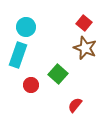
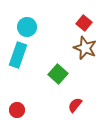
cyan circle: moved 1 px right
red circle: moved 14 px left, 25 px down
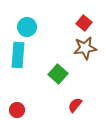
brown star: rotated 30 degrees counterclockwise
cyan rectangle: rotated 15 degrees counterclockwise
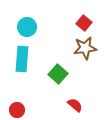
cyan rectangle: moved 4 px right, 4 px down
red semicircle: rotated 91 degrees clockwise
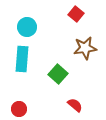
red square: moved 8 px left, 9 px up
red circle: moved 2 px right, 1 px up
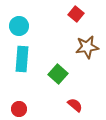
cyan circle: moved 8 px left, 1 px up
brown star: moved 2 px right, 1 px up
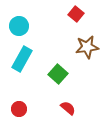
cyan rectangle: rotated 25 degrees clockwise
red semicircle: moved 7 px left, 3 px down
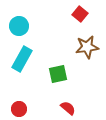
red square: moved 4 px right
green square: rotated 36 degrees clockwise
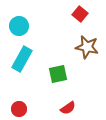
brown star: rotated 20 degrees clockwise
red semicircle: rotated 105 degrees clockwise
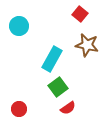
brown star: moved 2 px up
cyan rectangle: moved 30 px right
green square: moved 13 px down; rotated 24 degrees counterclockwise
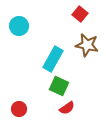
cyan rectangle: moved 1 px right
green square: moved 1 px right, 1 px up; rotated 30 degrees counterclockwise
red semicircle: moved 1 px left
